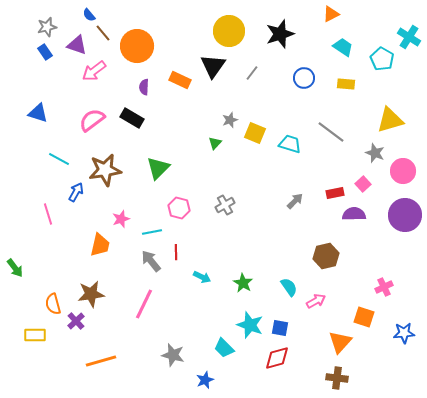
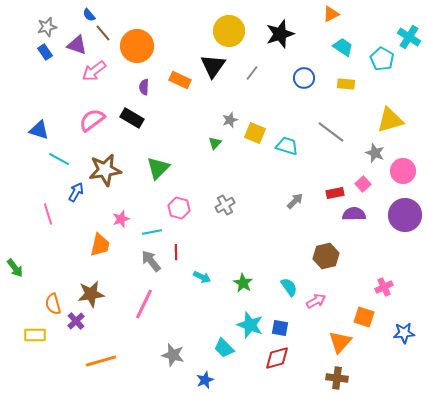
blue triangle at (38, 113): moved 1 px right, 17 px down
cyan trapezoid at (290, 144): moved 3 px left, 2 px down
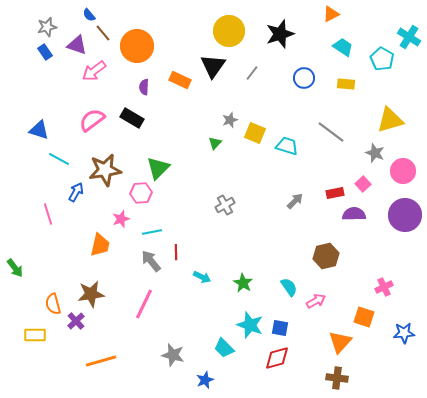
pink hexagon at (179, 208): moved 38 px left, 15 px up; rotated 20 degrees counterclockwise
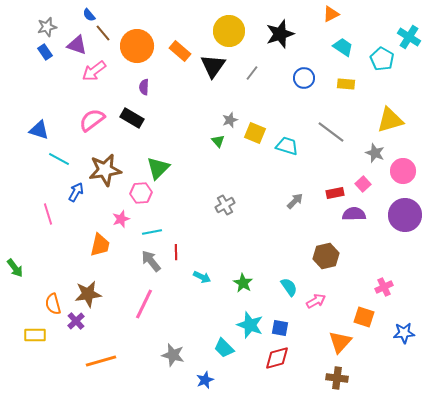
orange rectangle at (180, 80): moved 29 px up; rotated 15 degrees clockwise
green triangle at (215, 143): moved 3 px right, 2 px up; rotated 24 degrees counterclockwise
brown star at (91, 294): moved 3 px left
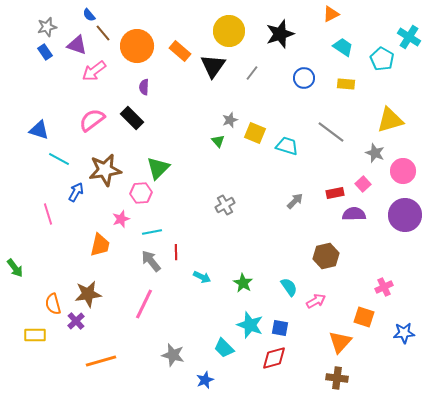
black rectangle at (132, 118): rotated 15 degrees clockwise
red diamond at (277, 358): moved 3 px left
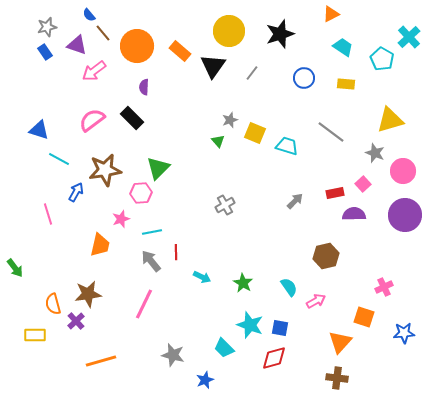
cyan cross at (409, 37): rotated 15 degrees clockwise
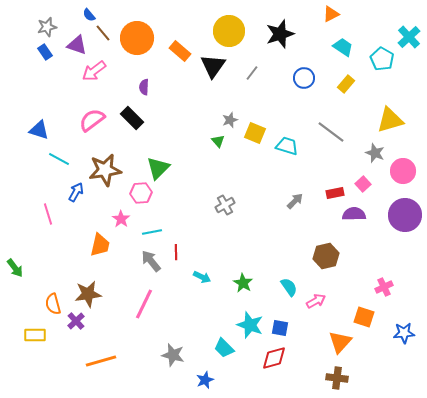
orange circle at (137, 46): moved 8 px up
yellow rectangle at (346, 84): rotated 54 degrees counterclockwise
pink star at (121, 219): rotated 18 degrees counterclockwise
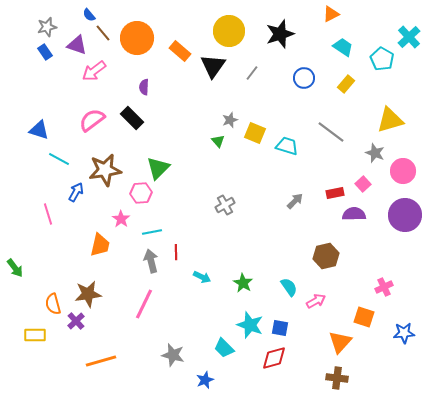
gray arrow at (151, 261): rotated 25 degrees clockwise
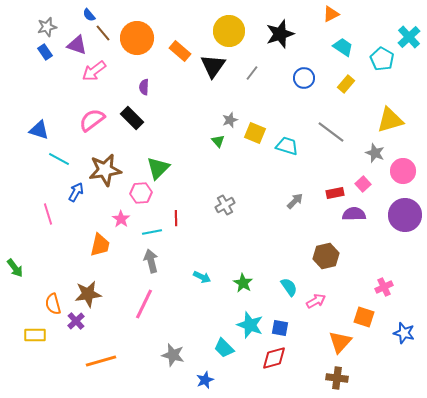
red line at (176, 252): moved 34 px up
blue star at (404, 333): rotated 20 degrees clockwise
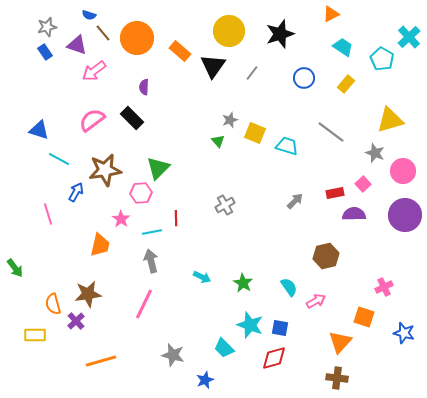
blue semicircle at (89, 15): rotated 32 degrees counterclockwise
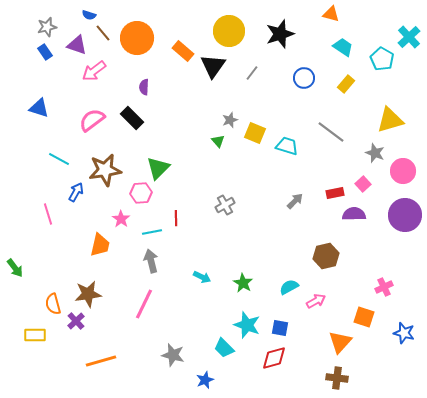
orange triangle at (331, 14): rotated 42 degrees clockwise
orange rectangle at (180, 51): moved 3 px right
blue triangle at (39, 130): moved 22 px up
cyan semicircle at (289, 287): rotated 84 degrees counterclockwise
cyan star at (250, 325): moved 3 px left
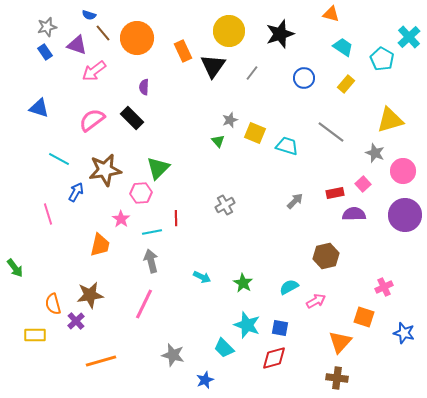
orange rectangle at (183, 51): rotated 25 degrees clockwise
brown star at (88, 294): moved 2 px right, 1 px down
